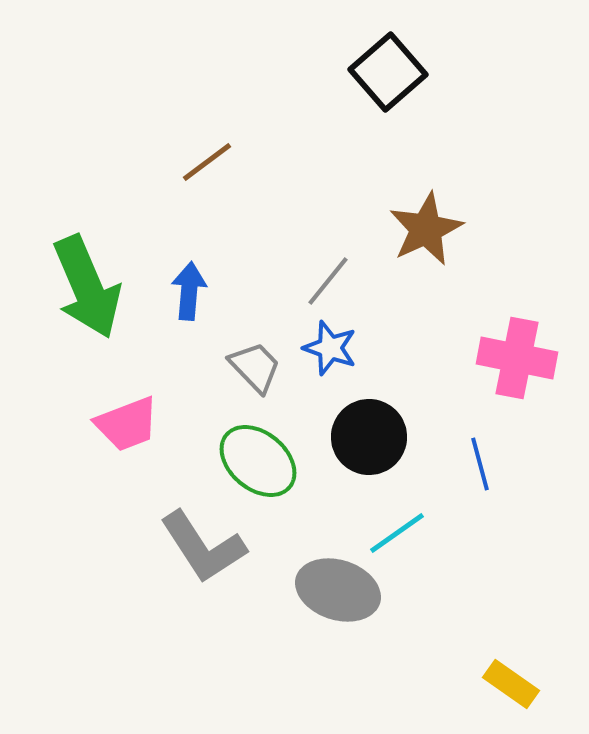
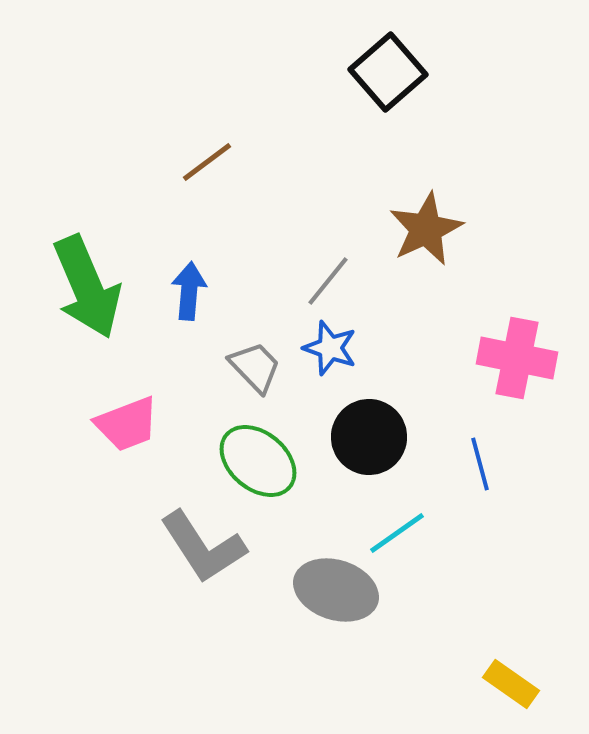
gray ellipse: moved 2 px left
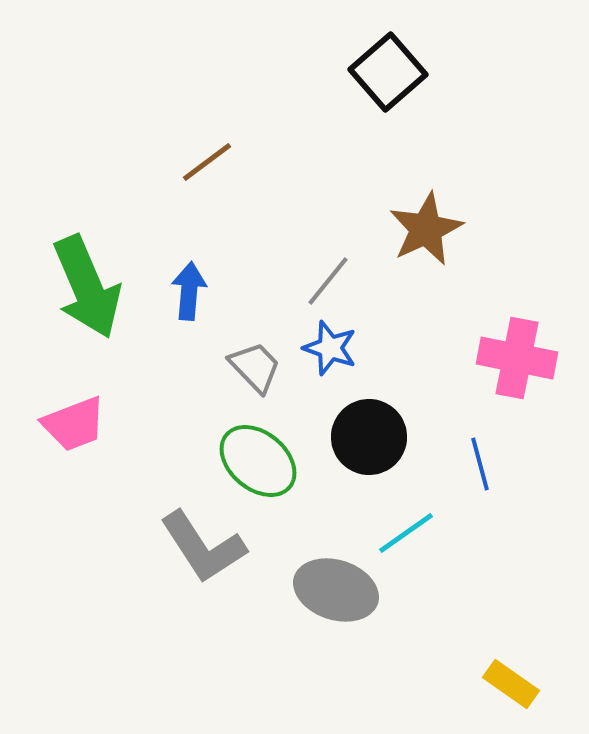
pink trapezoid: moved 53 px left
cyan line: moved 9 px right
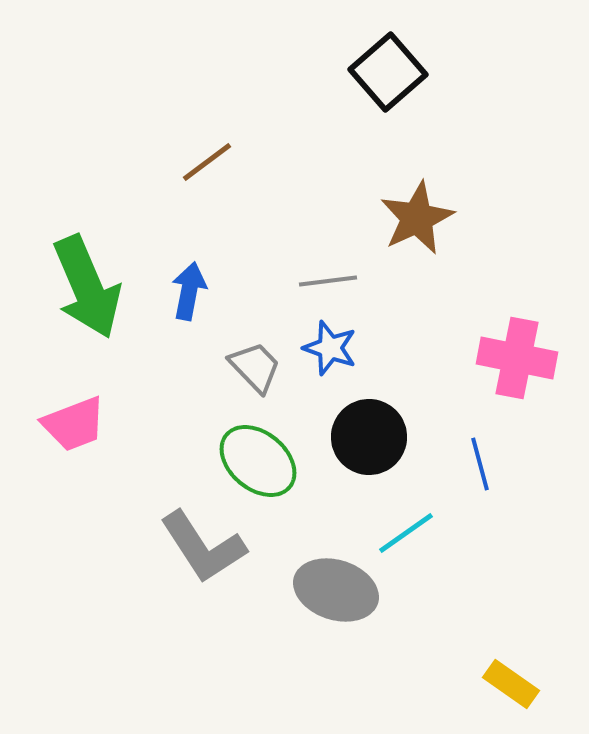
brown star: moved 9 px left, 11 px up
gray line: rotated 44 degrees clockwise
blue arrow: rotated 6 degrees clockwise
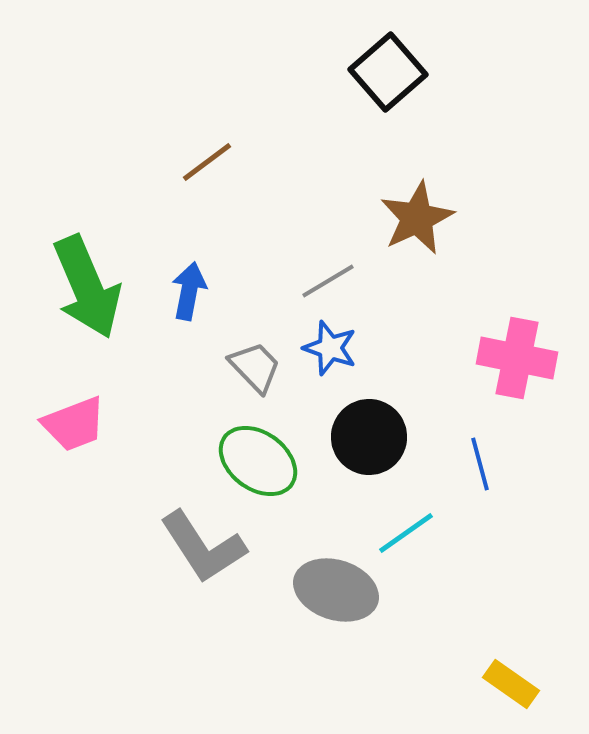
gray line: rotated 24 degrees counterclockwise
green ellipse: rotated 4 degrees counterclockwise
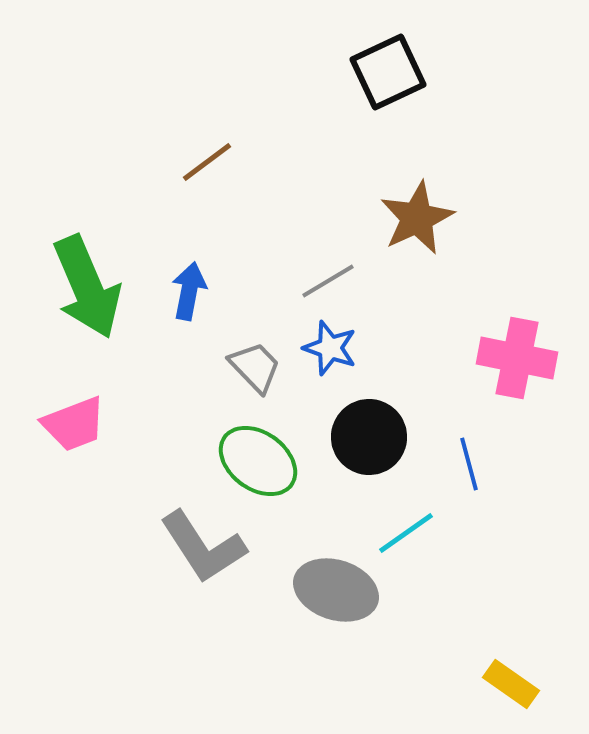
black square: rotated 16 degrees clockwise
blue line: moved 11 px left
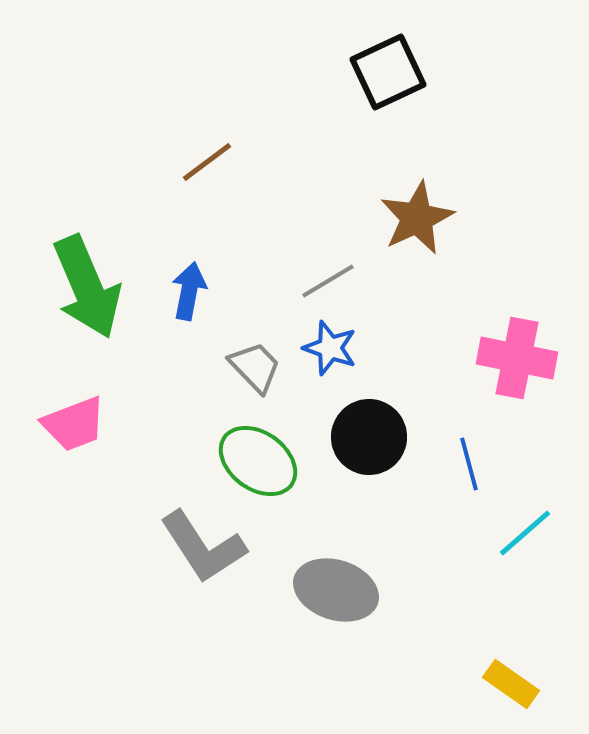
cyan line: moved 119 px right; rotated 6 degrees counterclockwise
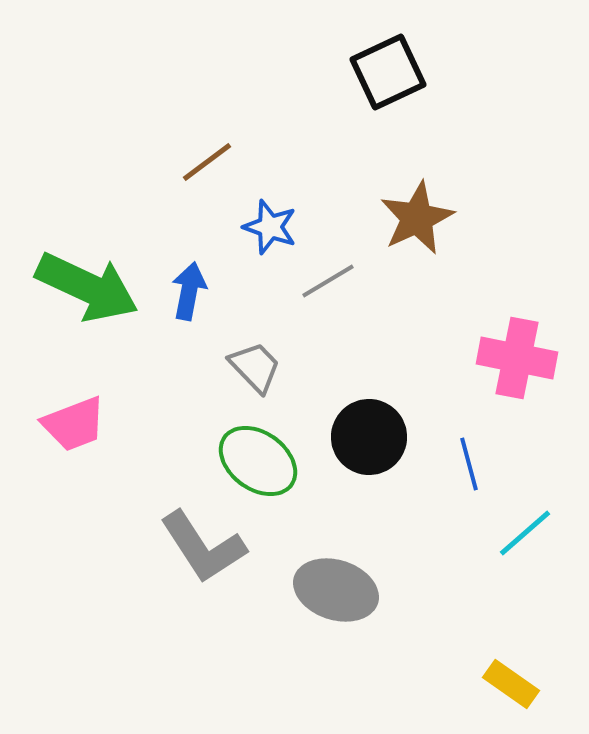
green arrow: rotated 42 degrees counterclockwise
blue star: moved 60 px left, 121 px up
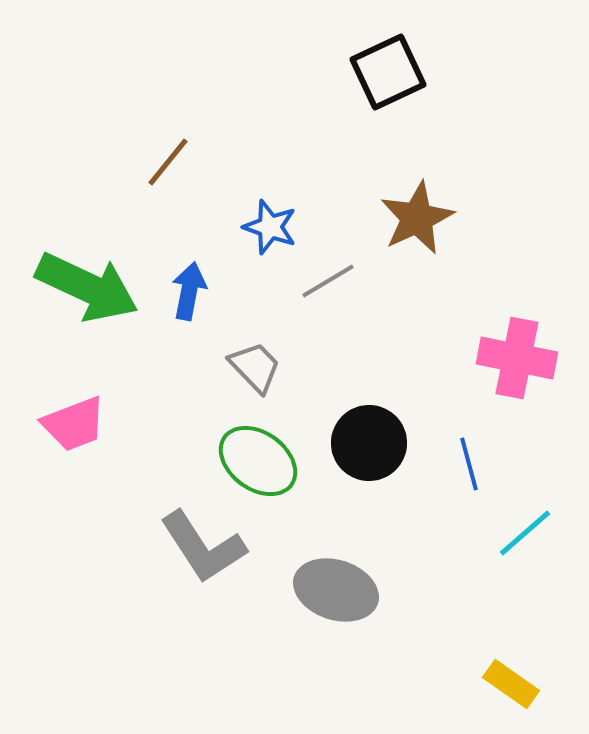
brown line: moved 39 px left; rotated 14 degrees counterclockwise
black circle: moved 6 px down
